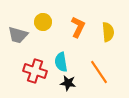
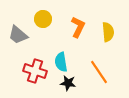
yellow circle: moved 3 px up
gray trapezoid: rotated 25 degrees clockwise
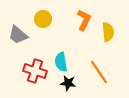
orange L-shape: moved 6 px right, 7 px up
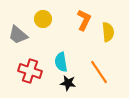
red cross: moved 5 px left
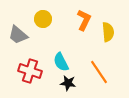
cyan semicircle: rotated 18 degrees counterclockwise
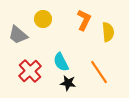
red cross: rotated 30 degrees clockwise
